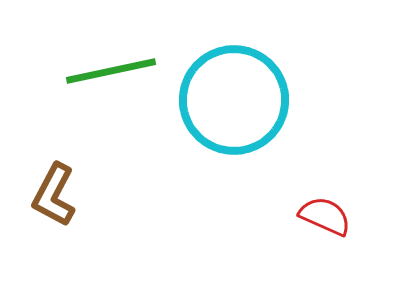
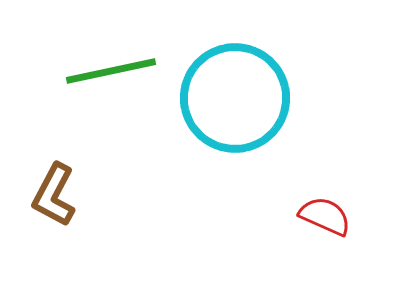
cyan circle: moved 1 px right, 2 px up
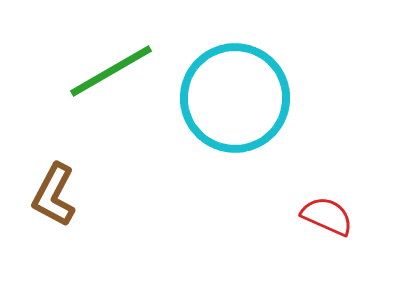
green line: rotated 18 degrees counterclockwise
red semicircle: moved 2 px right
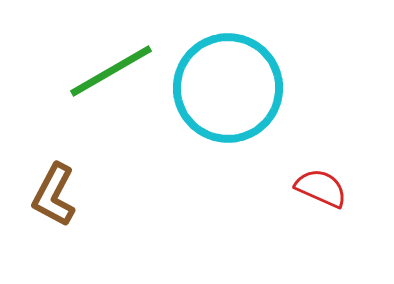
cyan circle: moved 7 px left, 10 px up
red semicircle: moved 6 px left, 28 px up
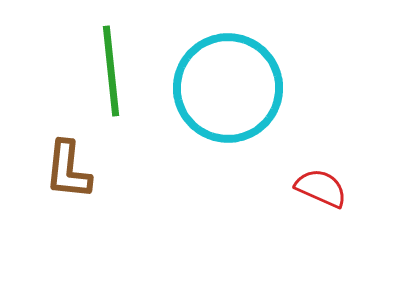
green line: rotated 66 degrees counterclockwise
brown L-shape: moved 14 px right, 25 px up; rotated 22 degrees counterclockwise
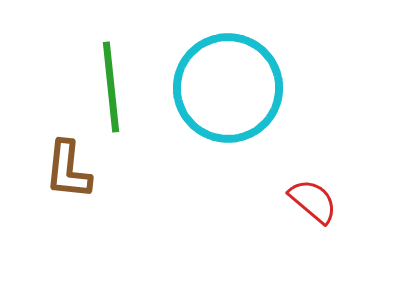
green line: moved 16 px down
red semicircle: moved 8 px left, 13 px down; rotated 16 degrees clockwise
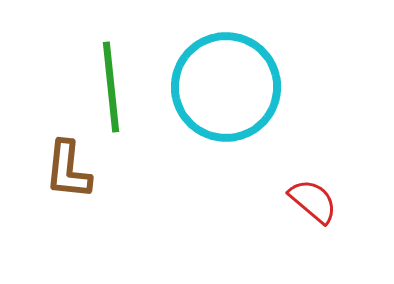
cyan circle: moved 2 px left, 1 px up
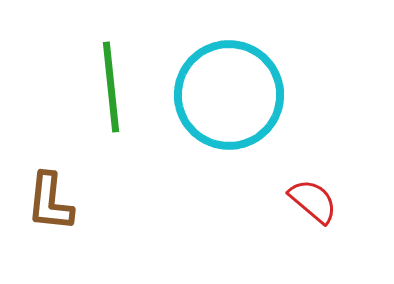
cyan circle: moved 3 px right, 8 px down
brown L-shape: moved 18 px left, 32 px down
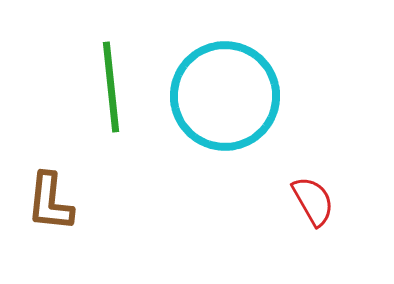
cyan circle: moved 4 px left, 1 px down
red semicircle: rotated 20 degrees clockwise
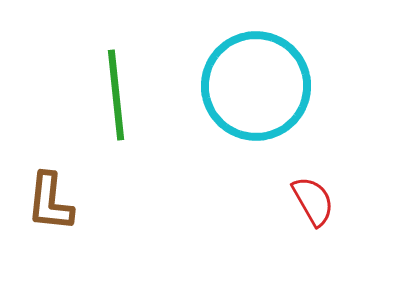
green line: moved 5 px right, 8 px down
cyan circle: moved 31 px right, 10 px up
